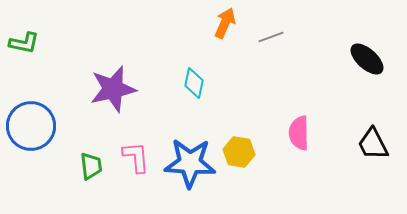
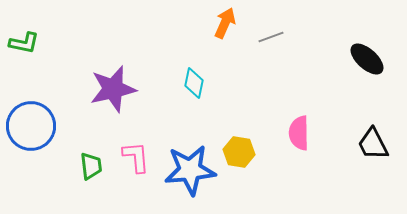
blue star: moved 7 px down; rotated 9 degrees counterclockwise
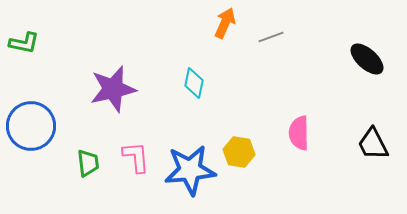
green trapezoid: moved 3 px left, 3 px up
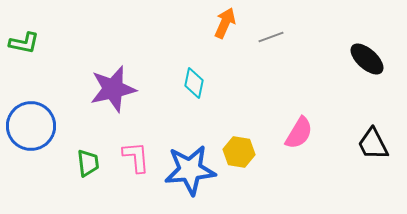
pink semicircle: rotated 148 degrees counterclockwise
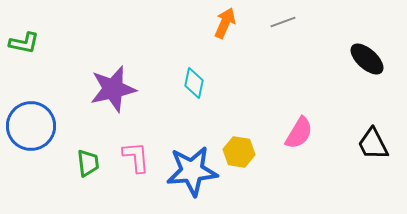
gray line: moved 12 px right, 15 px up
blue star: moved 2 px right, 1 px down
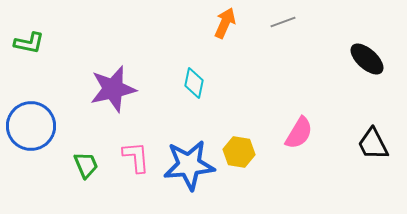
green L-shape: moved 5 px right
green trapezoid: moved 2 px left, 2 px down; rotated 16 degrees counterclockwise
blue star: moved 3 px left, 6 px up
